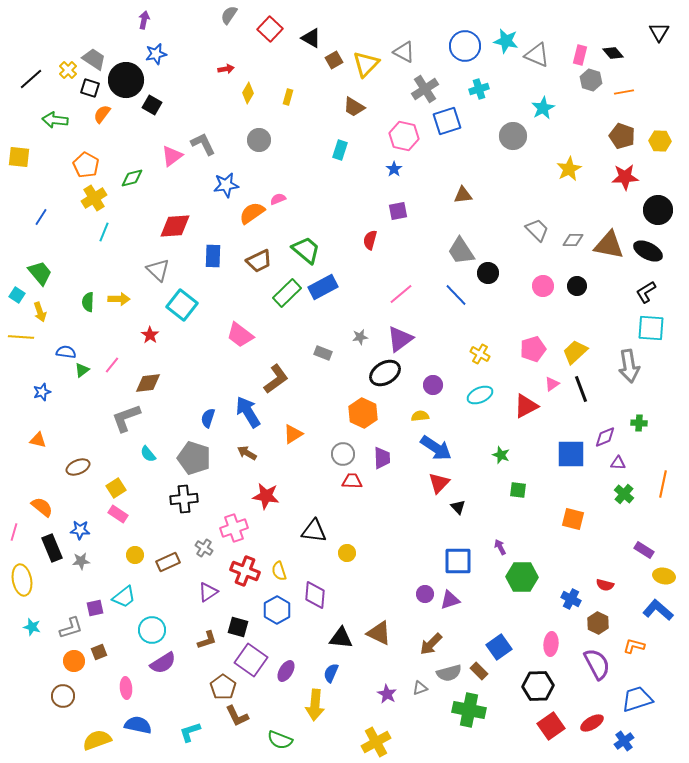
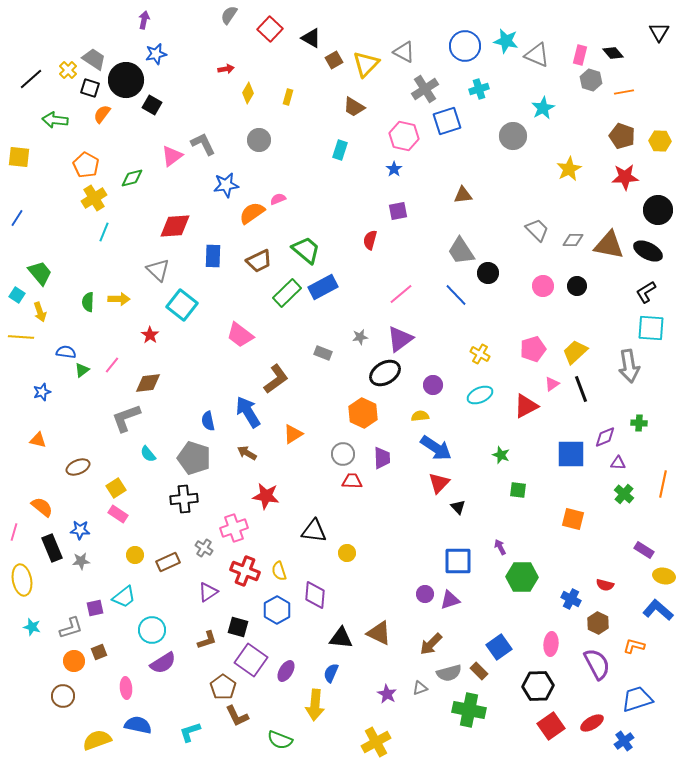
blue line at (41, 217): moved 24 px left, 1 px down
blue semicircle at (208, 418): moved 3 px down; rotated 30 degrees counterclockwise
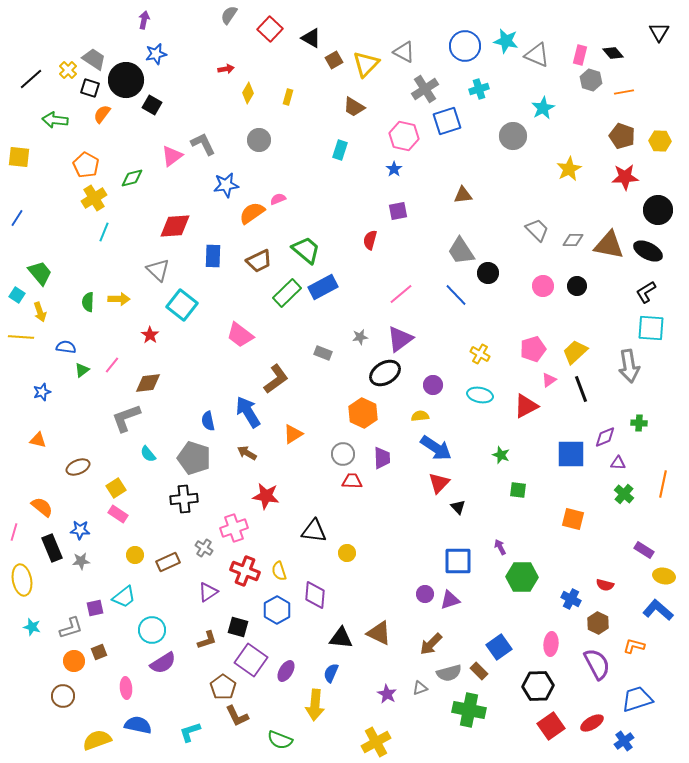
blue semicircle at (66, 352): moved 5 px up
pink triangle at (552, 384): moved 3 px left, 4 px up
cyan ellipse at (480, 395): rotated 35 degrees clockwise
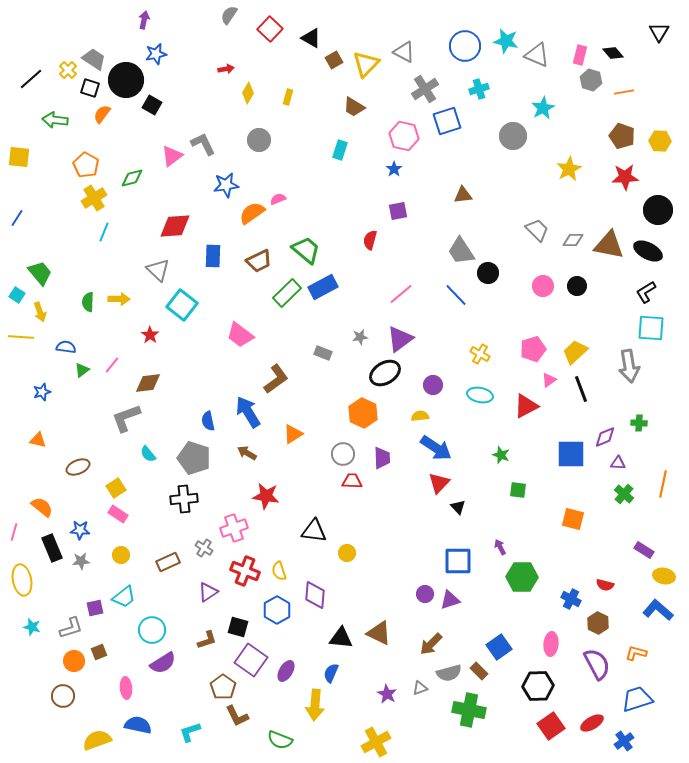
yellow circle at (135, 555): moved 14 px left
orange L-shape at (634, 646): moved 2 px right, 7 px down
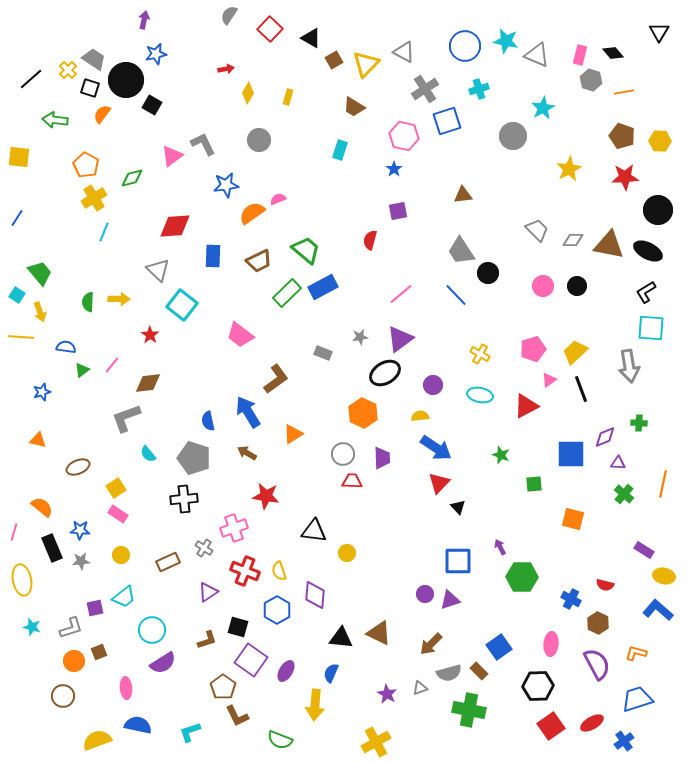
green square at (518, 490): moved 16 px right, 6 px up; rotated 12 degrees counterclockwise
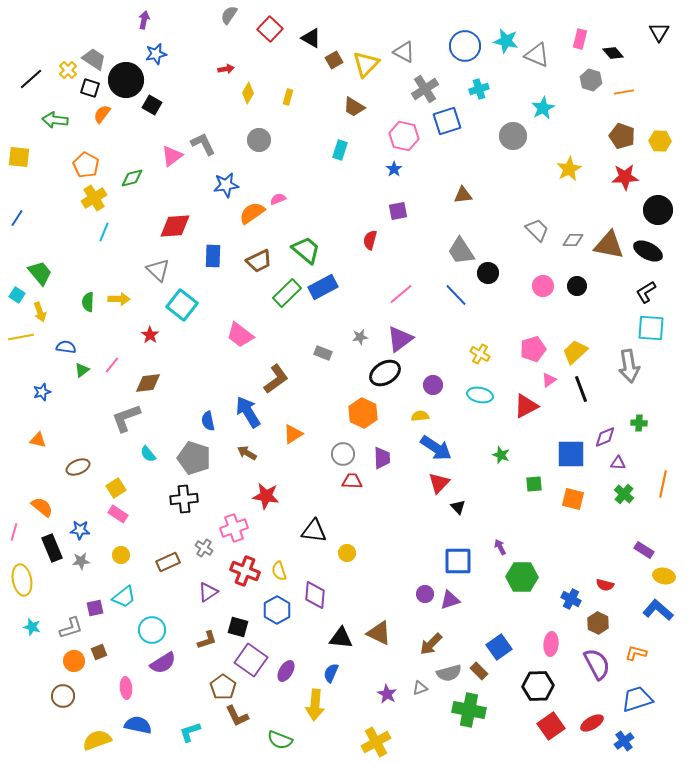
pink rectangle at (580, 55): moved 16 px up
yellow line at (21, 337): rotated 15 degrees counterclockwise
orange square at (573, 519): moved 20 px up
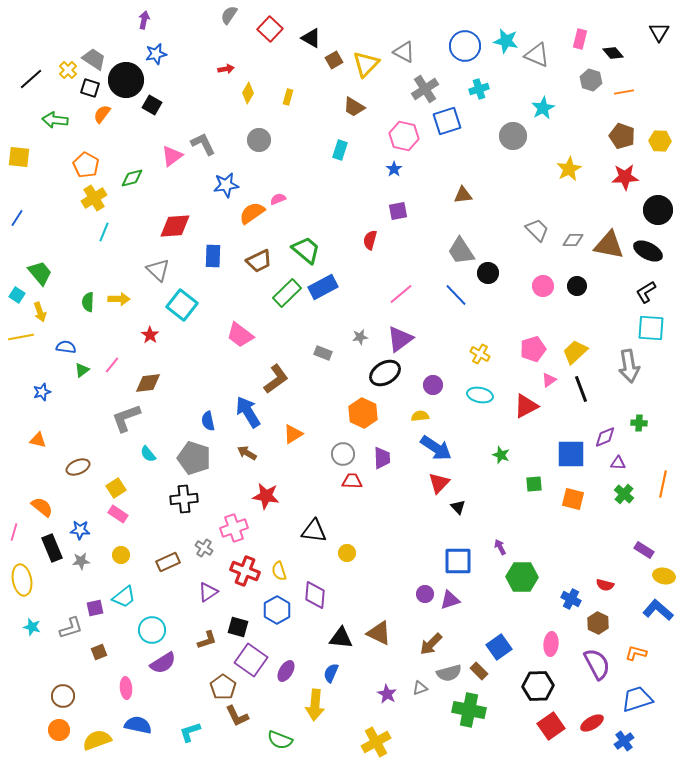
orange circle at (74, 661): moved 15 px left, 69 px down
